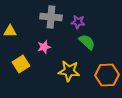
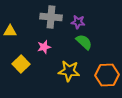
green semicircle: moved 3 px left
yellow square: rotated 12 degrees counterclockwise
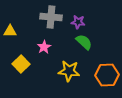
pink star: rotated 16 degrees counterclockwise
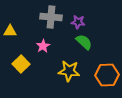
pink star: moved 1 px left, 1 px up
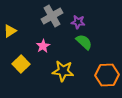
gray cross: moved 1 px right, 1 px up; rotated 35 degrees counterclockwise
yellow triangle: rotated 32 degrees counterclockwise
yellow star: moved 6 px left
